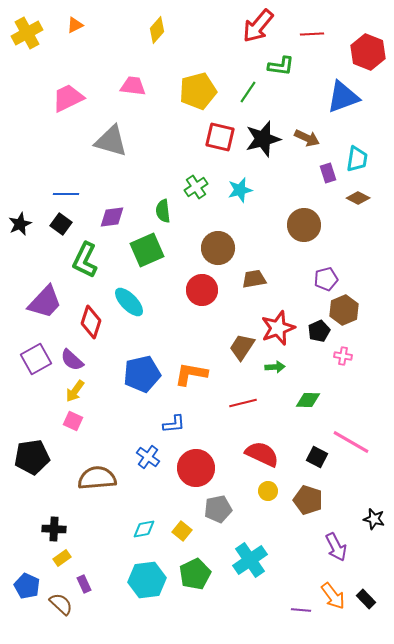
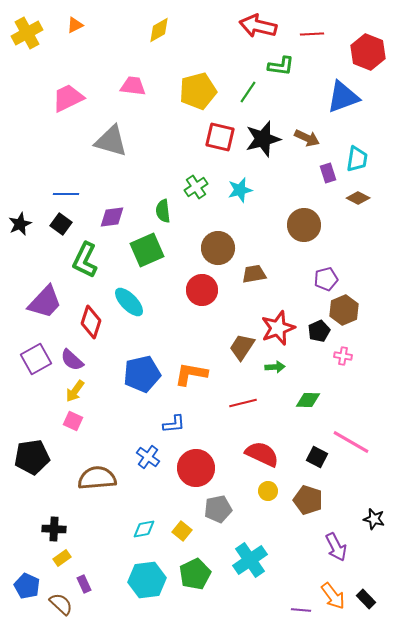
red arrow at (258, 26): rotated 63 degrees clockwise
yellow diamond at (157, 30): moved 2 px right; rotated 20 degrees clockwise
brown trapezoid at (254, 279): moved 5 px up
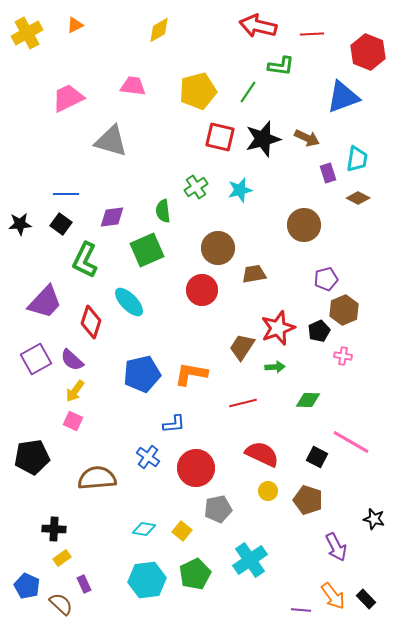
black star at (20, 224): rotated 20 degrees clockwise
cyan diamond at (144, 529): rotated 20 degrees clockwise
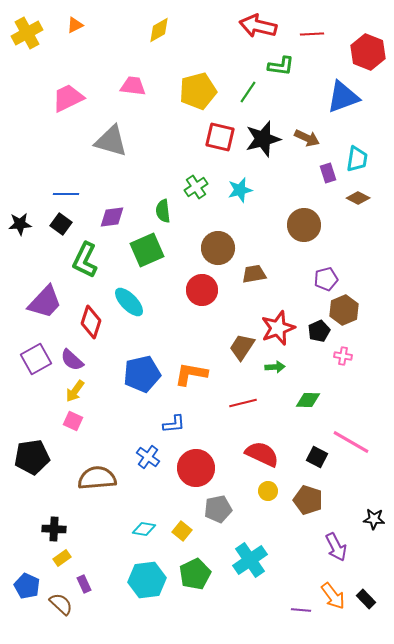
black star at (374, 519): rotated 10 degrees counterclockwise
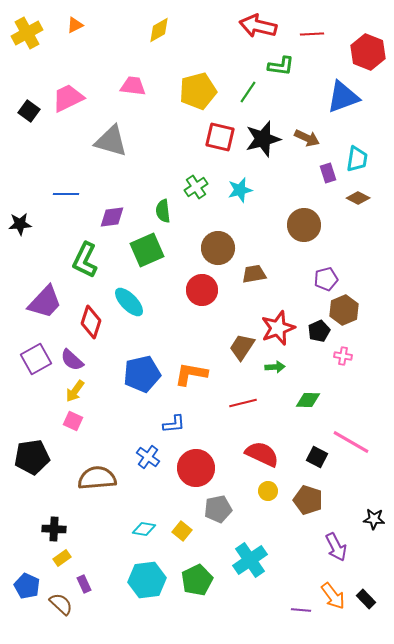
black square at (61, 224): moved 32 px left, 113 px up
green pentagon at (195, 574): moved 2 px right, 6 px down
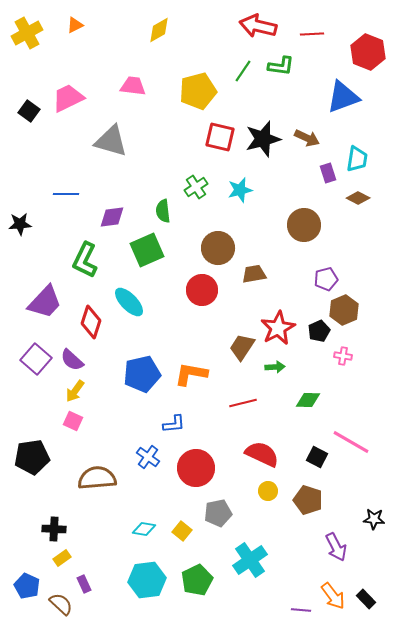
green line at (248, 92): moved 5 px left, 21 px up
red star at (278, 328): rotated 8 degrees counterclockwise
purple square at (36, 359): rotated 20 degrees counterclockwise
gray pentagon at (218, 509): moved 4 px down
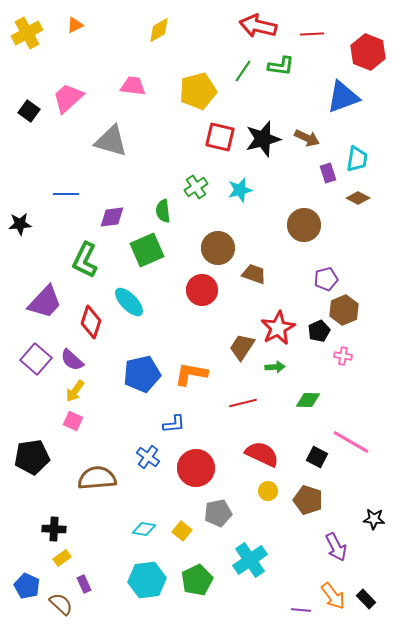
pink trapezoid at (68, 98): rotated 16 degrees counterclockwise
brown trapezoid at (254, 274): rotated 30 degrees clockwise
